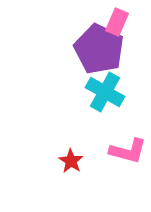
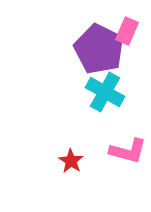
pink rectangle: moved 10 px right, 9 px down
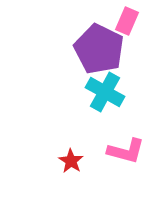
pink rectangle: moved 10 px up
pink L-shape: moved 2 px left
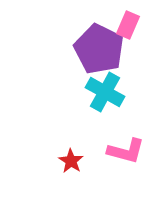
pink rectangle: moved 1 px right, 4 px down
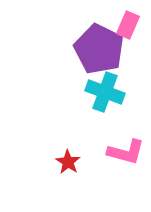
cyan cross: rotated 9 degrees counterclockwise
pink L-shape: moved 1 px down
red star: moved 3 px left, 1 px down
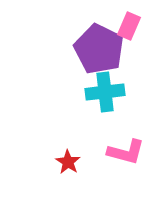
pink rectangle: moved 1 px right, 1 px down
cyan cross: rotated 27 degrees counterclockwise
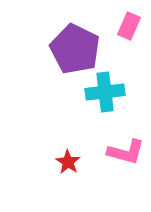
purple pentagon: moved 24 px left
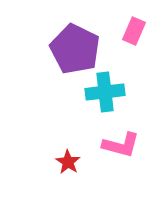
pink rectangle: moved 5 px right, 5 px down
pink L-shape: moved 5 px left, 7 px up
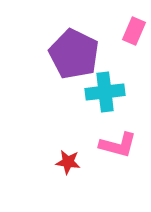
purple pentagon: moved 1 px left, 5 px down
pink L-shape: moved 3 px left
red star: rotated 25 degrees counterclockwise
